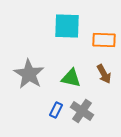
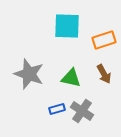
orange rectangle: rotated 20 degrees counterclockwise
gray star: rotated 12 degrees counterclockwise
blue rectangle: moved 1 px right, 1 px up; rotated 49 degrees clockwise
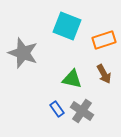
cyan square: rotated 20 degrees clockwise
gray star: moved 6 px left, 21 px up
green triangle: moved 1 px right, 1 px down
blue rectangle: rotated 70 degrees clockwise
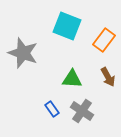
orange rectangle: rotated 35 degrees counterclockwise
brown arrow: moved 4 px right, 3 px down
green triangle: rotated 10 degrees counterclockwise
blue rectangle: moved 5 px left
